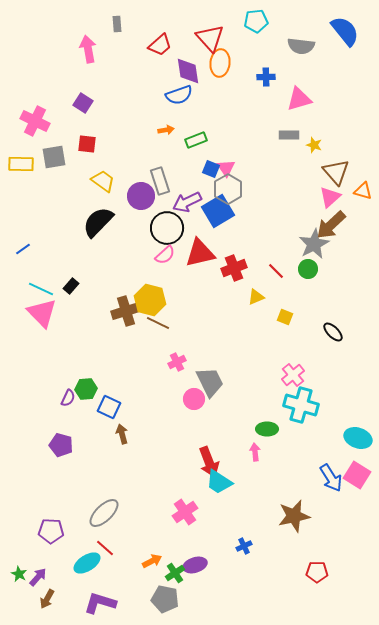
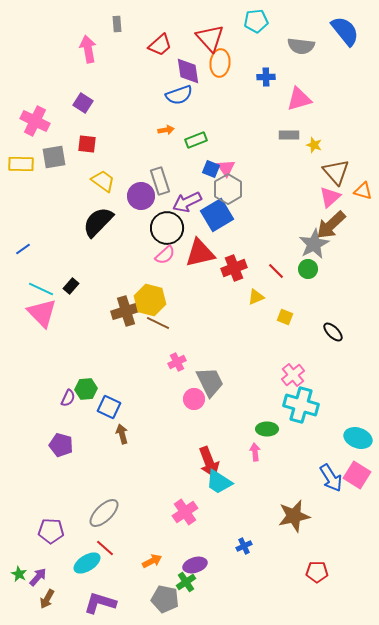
blue square at (218, 211): moved 1 px left, 4 px down
green cross at (175, 573): moved 11 px right, 9 px down
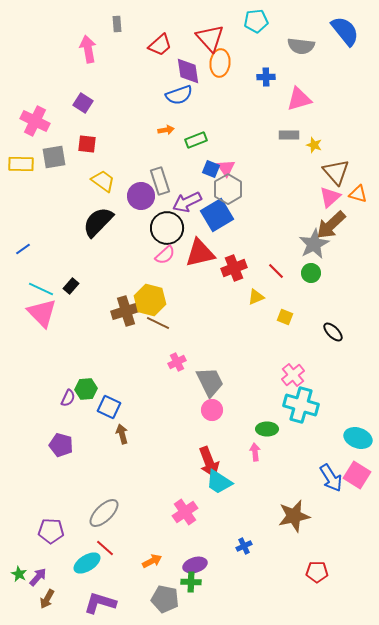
orange triangle at (363, 191): moved 5 px left, 3 px down
green circle at (308, 269): moved 3 px right, 4 px down
pink circle at (194, 399): moved 18 px right, 11 px down
green cross at (186, 582): moved 5 px right; rotated 36 degrees clockwise
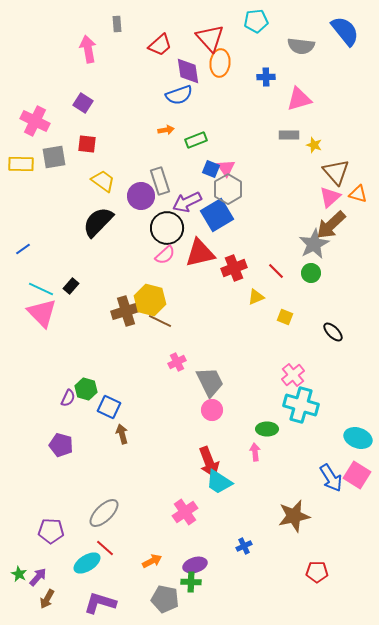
brown line at (158, 323): moved 2 px right, 2 px up
green hexagon at (86, 389): rotated 20 degrees clockwise
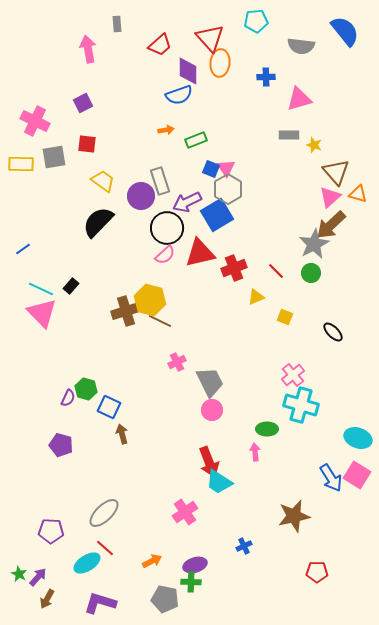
purple diamond at (188, 71): rotated 8 degrees clockwise
purple square at (83, 103): rotated 30 degrees clockwise
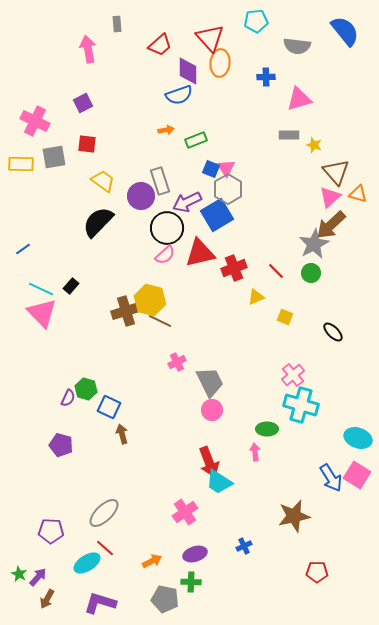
gray semicircle at (301, 46): moved 4 px left
purple ellipse at (195, 565): moved 11 px up
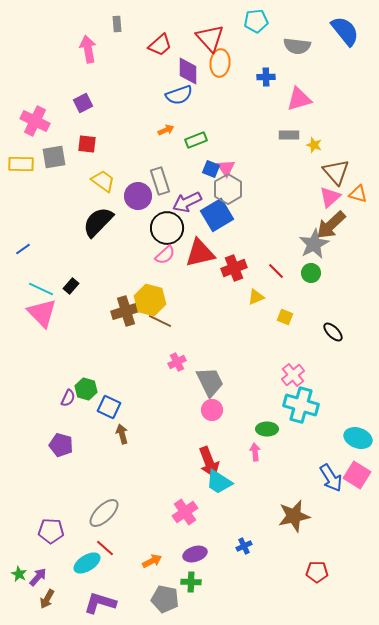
orange arrow at (166, 130): rotated 14 degrees counterclockwise
purple circle at (141, 196): moved 3 px left
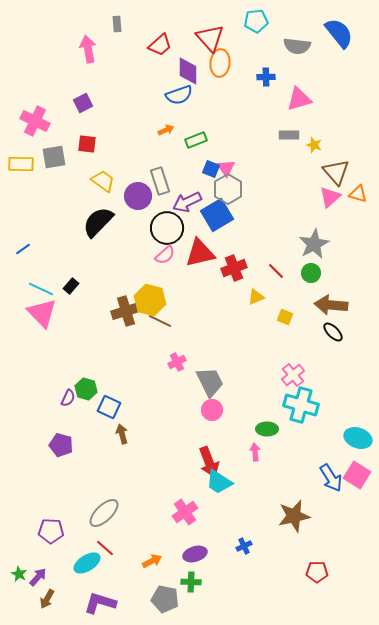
blue semicircle at (345, 31): moved 6 px left, 2 px down
brown arrow at (331, 225): moved 80 px down; rotated 48 degrees clockwise
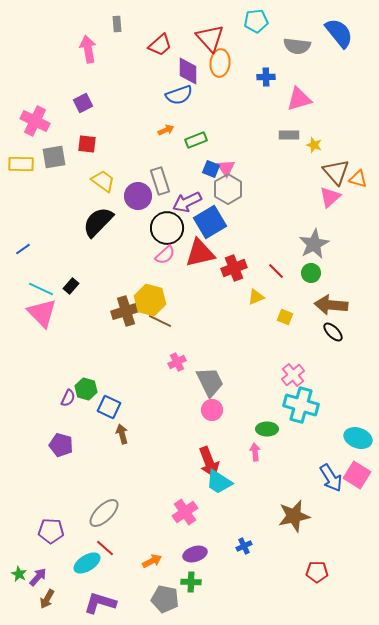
orange triangle at (358, 194): moved 15 px up
blue square at (217, 215): moved 7 px left, 7 px down
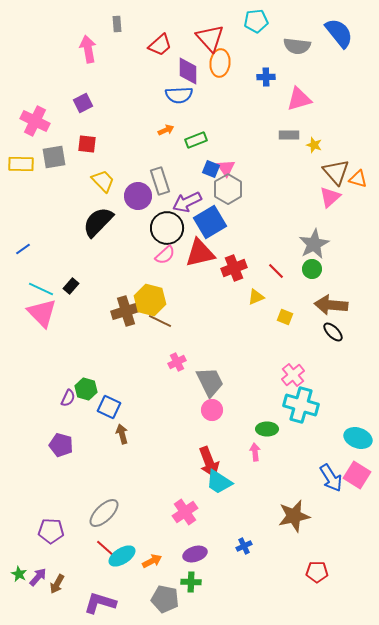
blue semicircle at (179, 95): rotated 16 degrees clockwise
yellow trapezoid at (103, 181): rotated 10 degrees clockwise
green circle at (311, 273): moved 1 px right, 4 px up
cyan ellipse at (87, 563): moved 35 px right, 7 px up
brown arrow at (47, 599): moved 10 px right, 15 px up
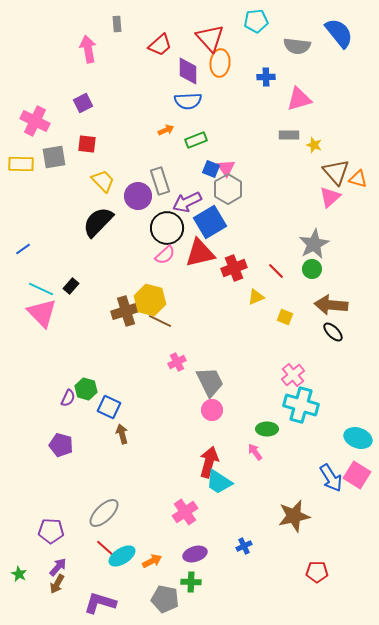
blue semicircle at (179, 95): moved 9 px right, 6 px down
pink arrow at (255, 452): rotated 30 degrees counterclockwise
red arrow at (209, 462): rotated 144 degrees counterclockwise
purple arrow at (38, 577): moved 20 px right, 10 px up
